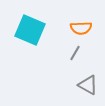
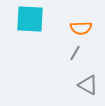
cyan square: moved 11 px up; rotated 20 degrees counterclockwise
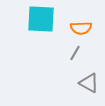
cyan square: moved 11 px right
gray triangle: moved 1 px right, 2 px up
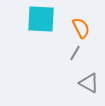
orange semicircle: rotated 115 degrees counterclockwise
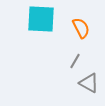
gray line: moved 8 px down
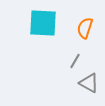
cyan square: moved 2 px right, 4 px down
orange semicircle: moved 4 px right; rotated 135 degrees counterclockwise
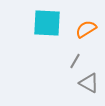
cyan square: moved 4 px right
orange semicircle: moved 1 px right, 1 px down; rotated 40 degrees clockwise
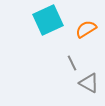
cyan square: moved 1 px right, 3 px up; rotated 28 degrees counterclockwise
gray line: moved 3 px left, 2 px down; rotated 56 degrees counterclockwise
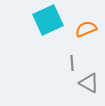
orange semicircle: rotated 10 degrees clockwise
gray line: rotated 21 degrees clockwise
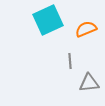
gray line: moved 2 px left, 2 px up
gray triangle: rotated 35 degrees counterclockwise
